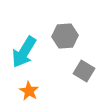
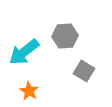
cyan arrow: rotated 20 degrees clockwise
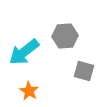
gray square: rotated 15 degrees counterclockwise
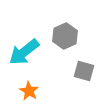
gray hexagon: rotated 20 degrees counterclockwise
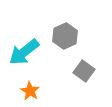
gray square: rotated 20 degrees clockwise
orange star: moved 1 px right
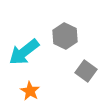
gray hexagon: rotated 10 degrees counterclockwise
gray square: moved 2 px right
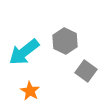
gray hexagon: moved 5 px down
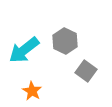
cyan arrow: moved 2 px up
orange star: moved 2 px right
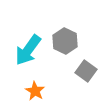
cyan arrow: moved 4 px right; rotated 16 degrees counterclockwise
orange star: moved 3 px right
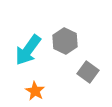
gray square: moved 2 px right, 1 px down
